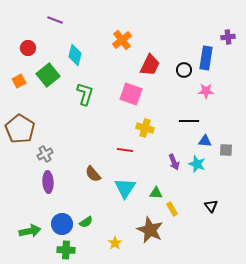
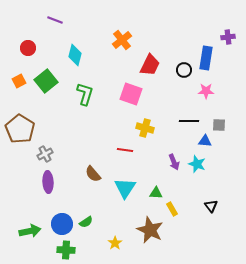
green square: moved 2 px left, 6 px down
gray square: moved 7 px left, 25 px up
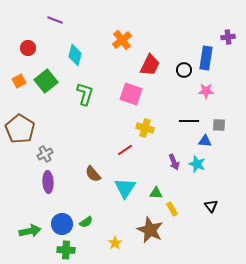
red line: rotated 42 degrees counterclockwise
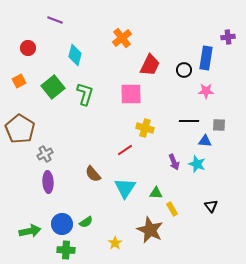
orange cross: moved 2 px up
green square: moved 7 px right, 6 px down
pink square: rotated 20 degrees counterclockwise
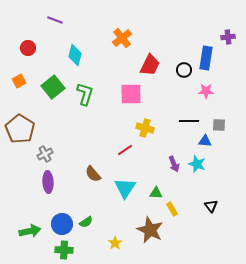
purple arrow: moved 2 px down
green cross: moved 2 px left
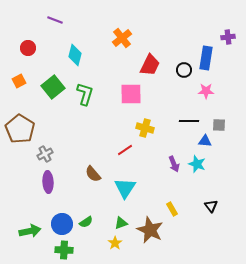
green triangle: moved 35 px left, 30 px down; rotated 24 degrees counterclockwise
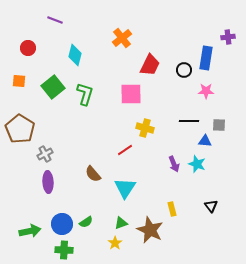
orange square: rotated 32 degrees clockwise
yellow rectangle: rotated 16 degrees clockwise
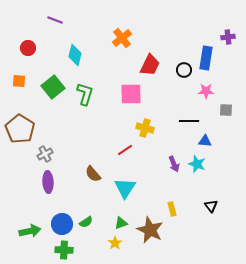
gray square: moved 7 px right, 15 px up
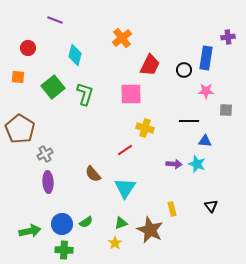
orange square: moved 1 px left, 4 px up
purple arrow: rotated 63 degrees counterclockwise
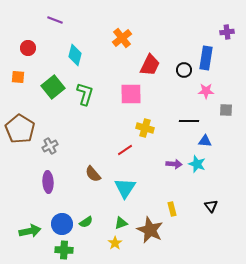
purple cross: moved 1 px left, 5 px up
gray cross: moved 5 px right, 8 px up
